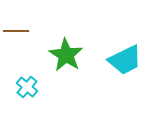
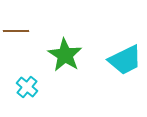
green star: moved 1 px left
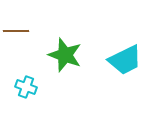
green star: rotated 12 degrees counterclockwise
cyan cross: moved 1 px left; rotated 20 degrees counterclockwise
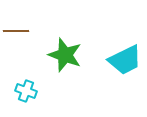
cyan cross: moved 4 px down
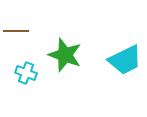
cyan cross: moved 18 px up
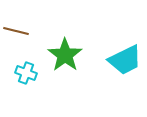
brown line: rotated 15 degrees clockwise
green star: rotated 16 degrees clockwise
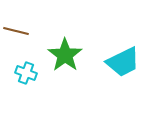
cyan trapezoid: moved 2 px left, 2 px down
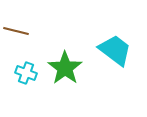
green star: moved 13 px down
cyan trapezoid: moved 8 px left, 12 px up; rotated 117 degrees counterclockwise
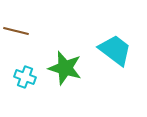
green star: rotated 20 degrees counterclockwise
cyan cross: moved 1 px left, 4 px down
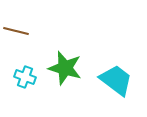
cyan trapezoid: moved 1 px right, 30 px down
